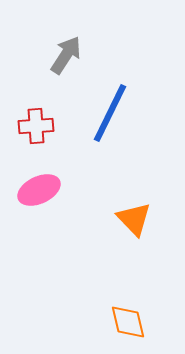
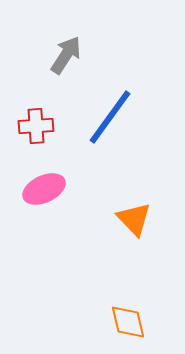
blue line: moved 4 px down; rotated 10 degrees clockwise
pink ellipse: moved 5 px right, 1 px up
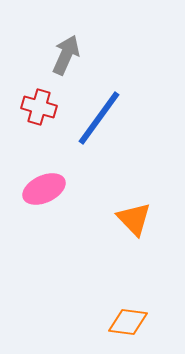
gray arrow: rotated 9 degrees counterclockwise
blue line: moved 11 px left, 1 px down
red cross: moved 3 px right, 19 px up; rotated 20 degrees clockwise
orange diamond: rotated 69 degrees counterclockwise
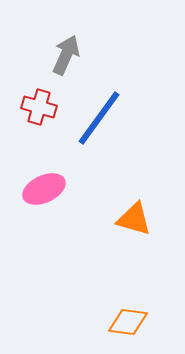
orange triangle: rotated 30 degrees counterclockwise
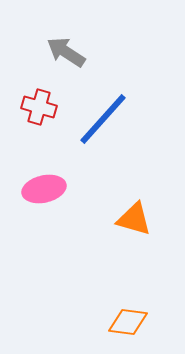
gray arrow: moved 3 px up; rotated 81 degrees counterclockwise
blue line: moved 4 px right, 1 px down; rotated 6 degrees clockwise
pink ellipse: rotated 12 degrees clockwise
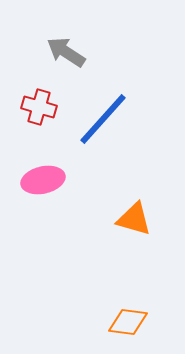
pink ellipse: moved 1 px left, 9 px up
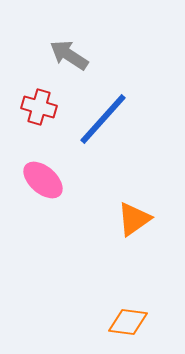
gray arrow: moved 3 px right, 3 px down
pink ellipse: rotated 54 degrees clockwise
orange triangle: rotated 51 degrees counterclockwise
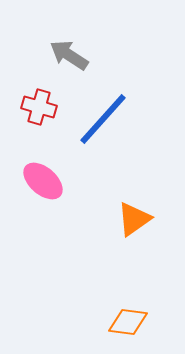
pink ellipse: moved 1 px down
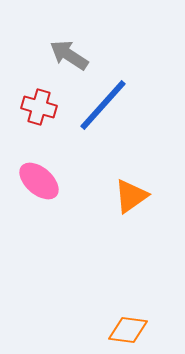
blue line: moved 14 px up
pink ellipse: moved 4 px left
orange triangle: moved 3 px left, 23 px up
orange diamond: moved 8 px down
